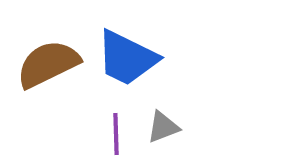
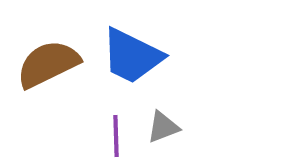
blue trapezoid: moved 5 px right, 2 px up
purple line: moved 2 px down
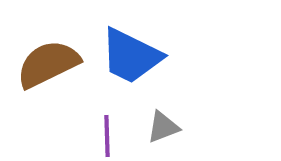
blue trapezoid: moved 1 px left
purple line: moved 9 px left
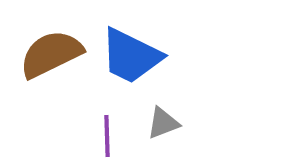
brown semicircle: moved 3 px right, 10 px up
gray triangle: moved 4 px up
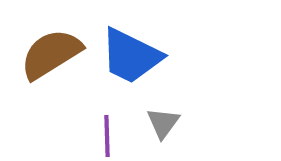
brown semicircle: rotated 6 degrees counterclockwise
gray triangle: rotated 33 degrees counterclockwise
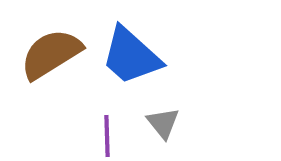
blue trapezoid: rotated 16 degrees clockwise
gray triangle: rotated 15 degrees counterclockwise
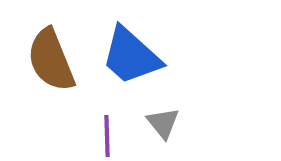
brown semicircle: moved 6 px down; rotated 80 degrees counterclockwise
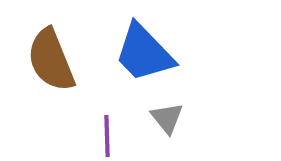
blue trapezoid: moved 13 px right, 3 px up; rotated 4 degrees clockwise
gray triangle: moved 4 px right, 5 px up
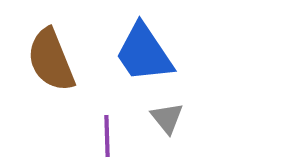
blue trapezoid: rotated 10 degrees clockwise
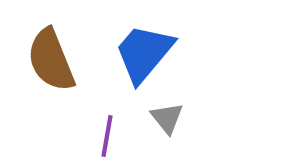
blue trapezoid: rotated 74 degrees clockwise
purple line: rotated 12 degrees clockwise
